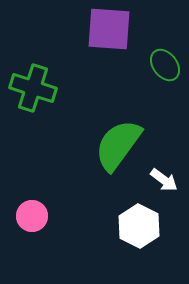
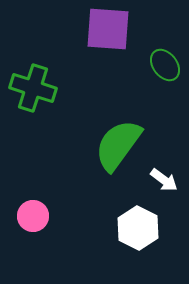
purple square: moved 1 px left
pink circle: moved 1 px right
white hexagon: moved 1 px left, 2 px down
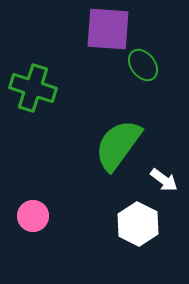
green ellipse: moved 22 px left
white hexagon: moved 4 px up
